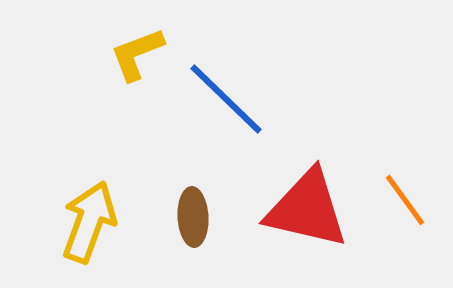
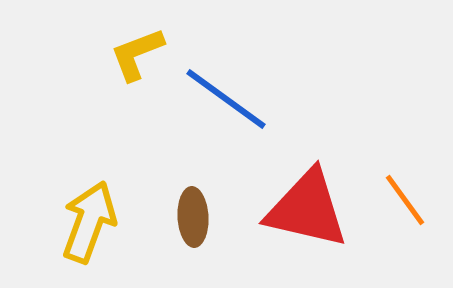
blue line: rotated 8 degrees counterclockwise
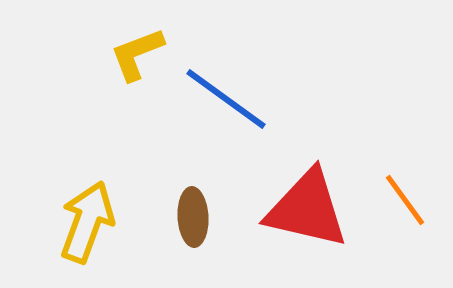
yellow arrow: moved 2 px left
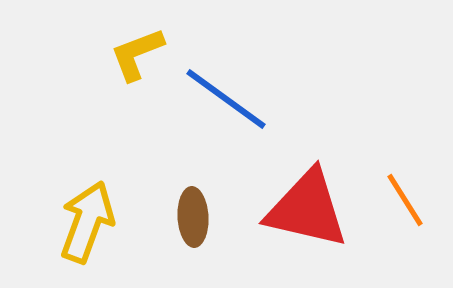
orange line: rotated 4 degrees clockwise
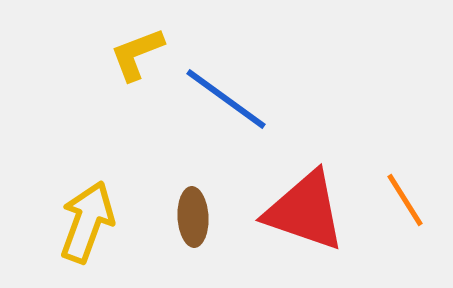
red triangle: moved 2 px left, 2 px down; rotated 6 degrees clockwise
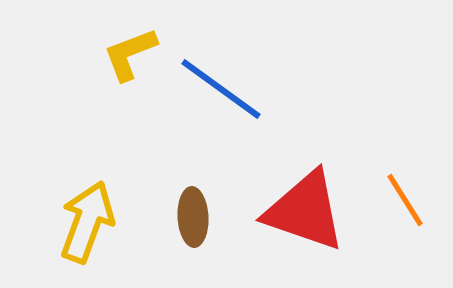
yellow L-shape: moved 7 px left
blue line: moved 5 px left, 10 px up
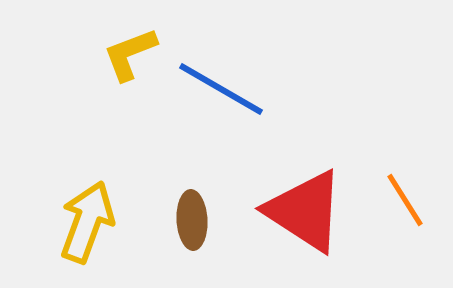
blue line: rotated 6 degrees counterclockwise
red triangle: rotated 14 degrees clockwise
brown ellipse: moved 1 px left, 3 px down
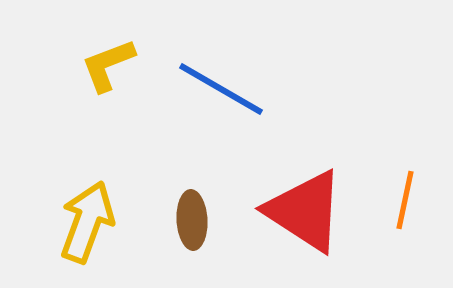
yellow L-shape: moved 22 px left, 11 px down
orange line: rotated 44 degrees clockwise
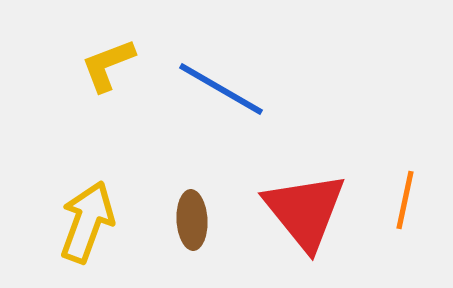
red triangle: rotated 18 degrees clockwise
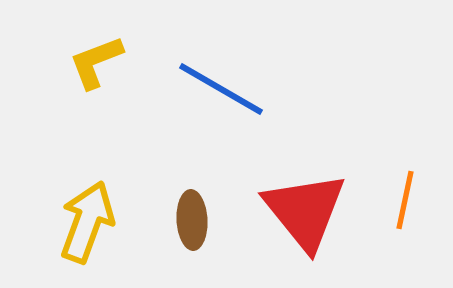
yellow L-shape: moved 12 px left, 3 px up
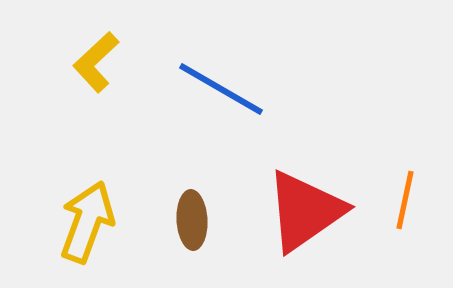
yellow L-shape: rotated 22 degrees counterclockwise
red triangle: rotated 34 degrees clockwise
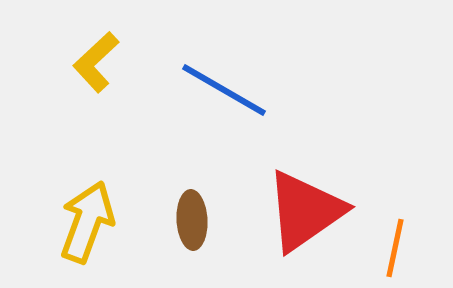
blue line: moved 3 px right, 1 px down
orange line: moved 10 px left, 48 px down
